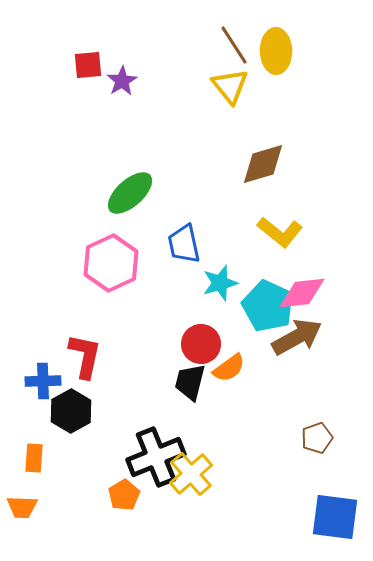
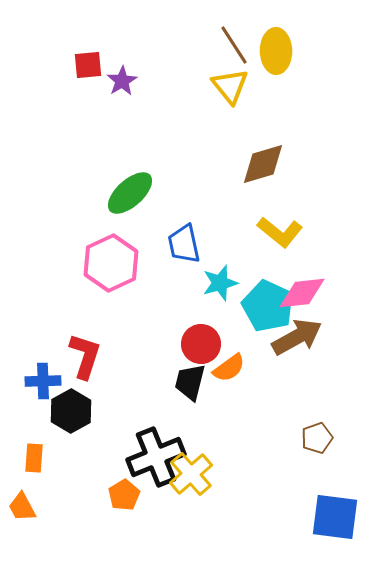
red L-shape: rotated 6 degrees clockwise
orange trapezoid: rotated 60 degrees clockwise
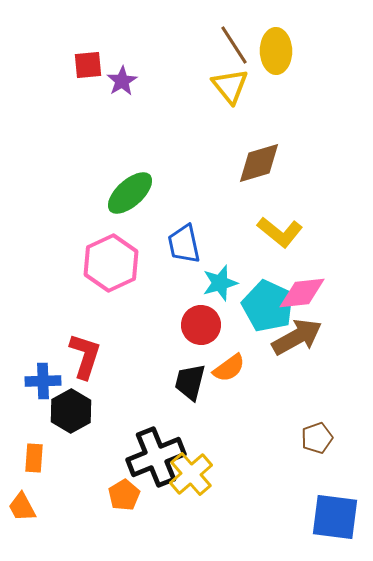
brown diamond: moved 4 px left, 1 px up
red circle: moved 19 px up
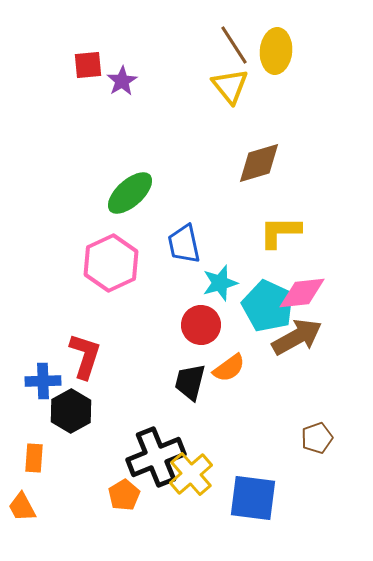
yellow ellipse: rotated 6 degrees clockwise
yellow L-shape: rotated 141 degrees clockwise
blue square: moved 82 px left, 19 px up
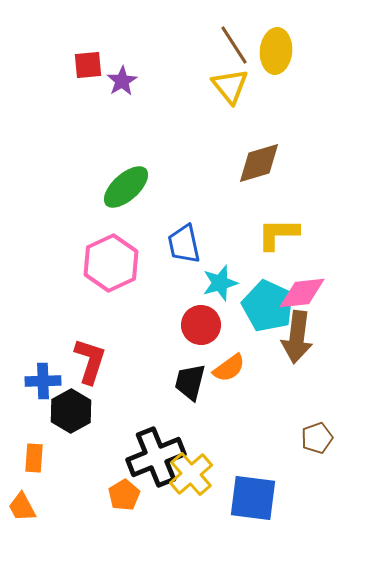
green ellipse: moved 4 px left, 6 px up
yellow L-shape: moved 2 px left, 2 px down
brown arrow: rotated 126 degrees clockwise
red L-shape: moved 5 px right, 5 px down
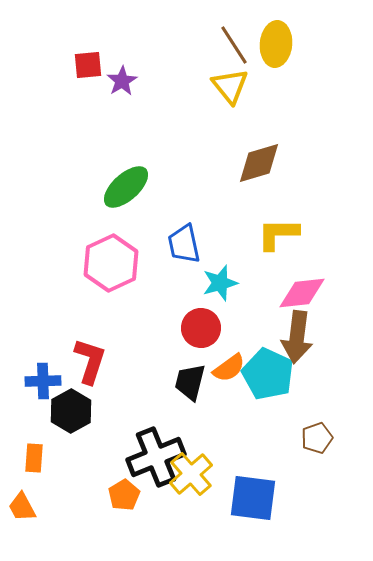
yellow ellipse: moved 7 px up
cyan pentagon: moved 68 px down
red circle: moved 3 px down
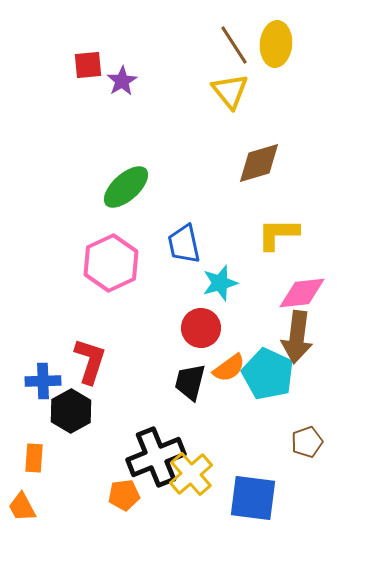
yellow triangle: moved 5 px down
brown pentagon: moved 10 px left, 4 px down
orange pentagon: rotated 24 degrees clockwise
